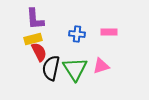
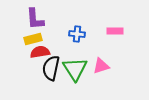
pink rectangle: moved 6 px right, 1 px up
red semicircle: moved 1 px right; rotated 72 degrees counterclockwise
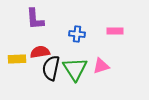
yellow rectangle: moved 16 px left, 20 px down; rotated 12 degrees clockwise
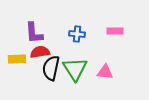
purple L-shape: moved 1 px left, 14 px down
pink triangle: moved 4 px right, 6 px down; rotated 24 degrees clockwise
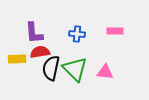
green triangle: rotated 12 degrees counterclockwise
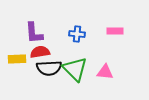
black semicircle: moved 2 px left; rotated 105 degrees counterclockwise
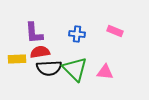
pink rectangle: rotated 21 degrees clockwise
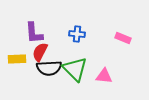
pink rectangle: moved 8 px right, 7 px down
red semicircle: rotated 54 degrees counterclockwise
pink triangle: moved 1 px left, 4 px down
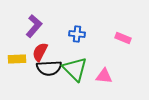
purple L-shape: moved 7 px up; rotated 135 degrees counterclockwise
